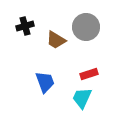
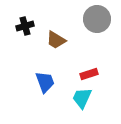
gray circle: moved 11 px right, 8 px up
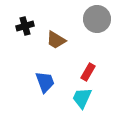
red rectangle: moved 1 px left, 2 px up; rotated 42 degrees counterclockwise
